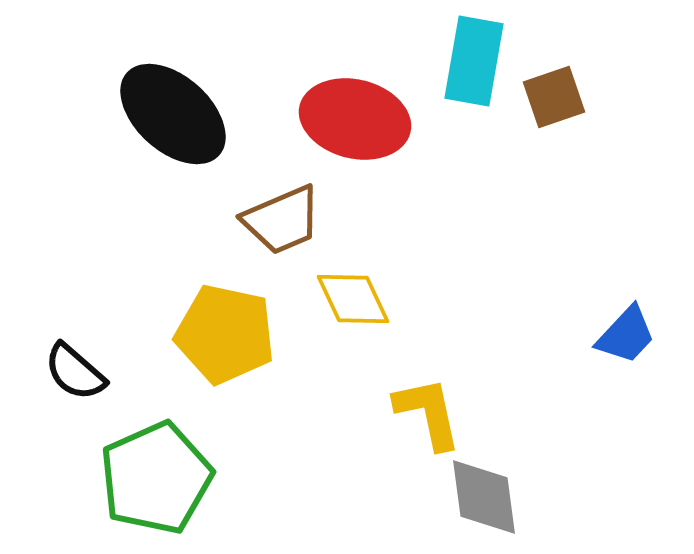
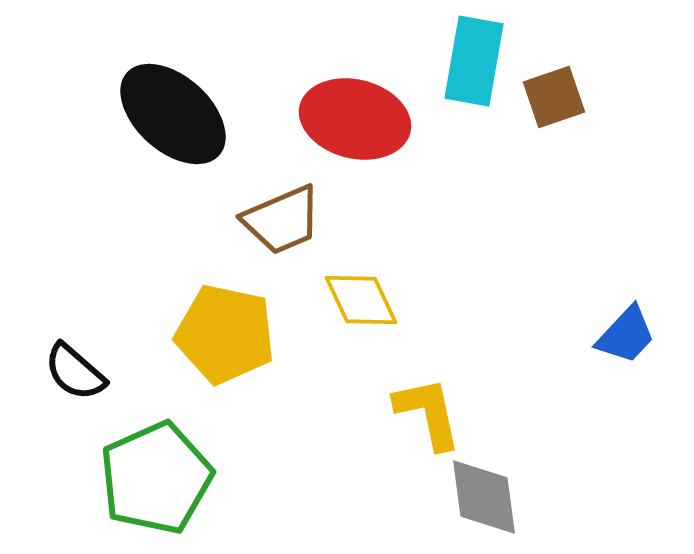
yellow diamond: moved 8 px right, 1 px down
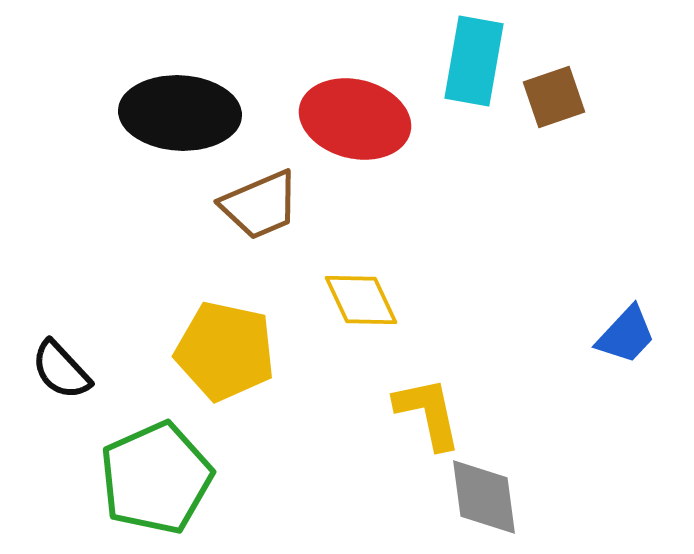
black ellipse: moved 7 px right, 1 px up; rotated 39 degrees counterclockwise
brown trapezoid: moved 22 px left, 15 px up
yellow pentagon: moved 17 px down
black semicircle: moved 14 px left, 2 px up; rotated 6 degrees clockwise
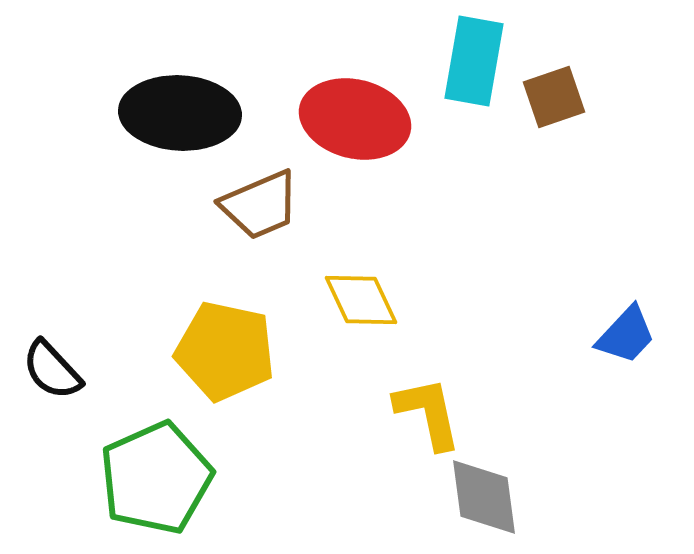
black semicircle: moved 9 px left
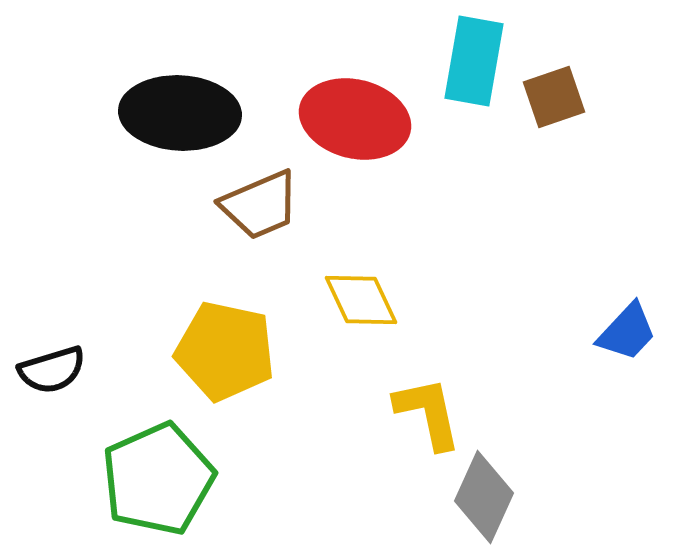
blue trapezoid: moved 1 px right, 3 px up
black semicircle: rotated 64 degrees counterclockwise
green pentagon: moved 2 px right, 1 px down
gray diamond: rotated 32 degrees clockwise
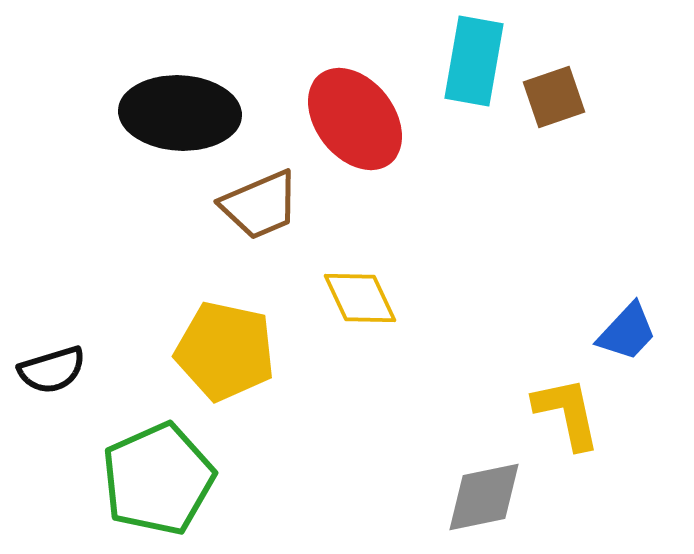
red ellipse: rotated 38 degrees clockwise
yellow diamond: moved 1 px left, 2 px up
yellow L-shape: moved 139 px right
gray diamond: rotated 54 degrees clockwise
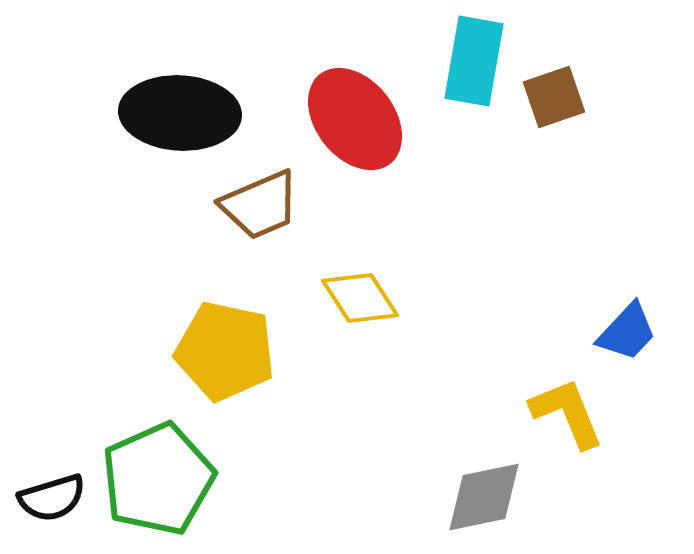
yellow diamond: rotated 8 degrees counterclockwise
black semicircle: moved 128 px down
yellow L-shape: rotated 10 degrees counterclockwise
